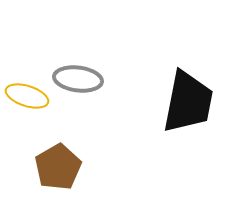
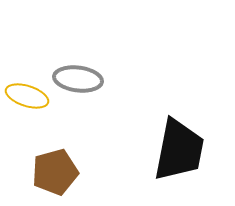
black trapezoid: moved 9 px left, 48 px down
brown pentagon: moved 3 px left, 5 px down; rotated 15 degrees clockwise
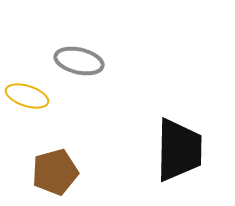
gray ellipse: moved 1 px right, 18 px up; rotated 6 degrees clockwise
black trapezoid: rotated 10 degrees counterclockwise
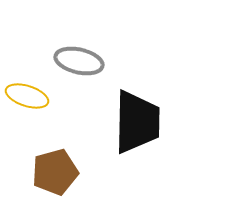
black trapezoid: moved 42 px left, 28 px up
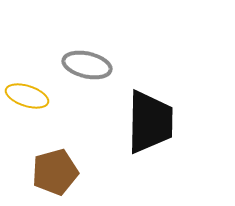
gray ellipse: moved 8 px right, 4 px down
black trapezoid: moved 13 px right
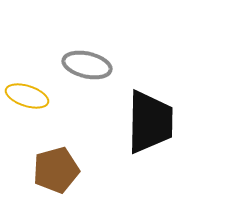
brown pentagon: moved 1 px right, 2 px up
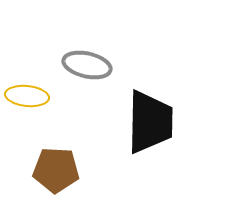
yellow ellipse: rotated 12 degrees counterclockwise
brown pentagon: rotated 18 degrees clockwise
